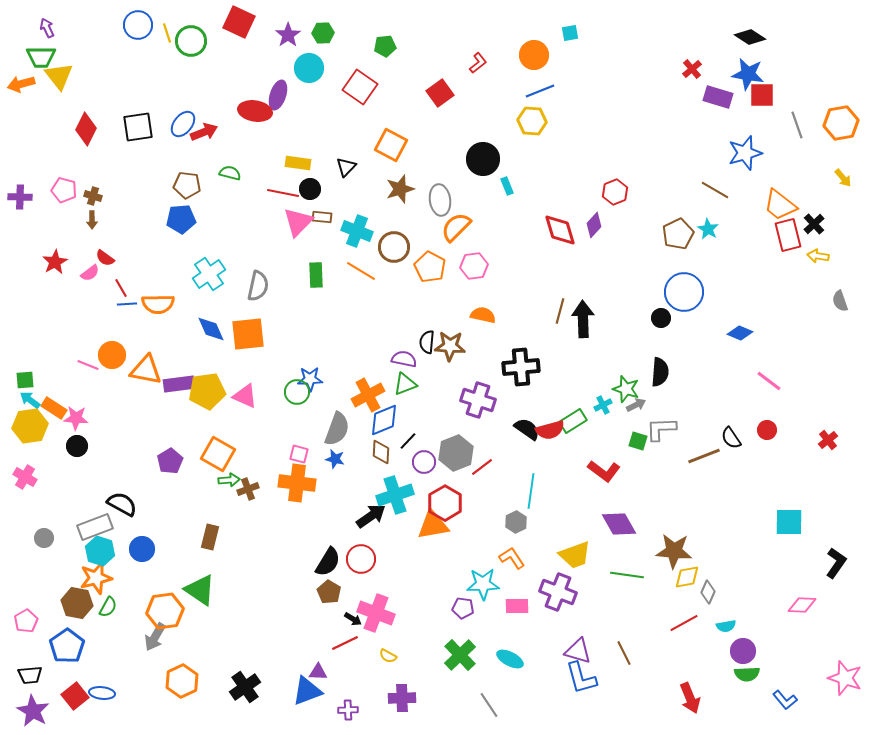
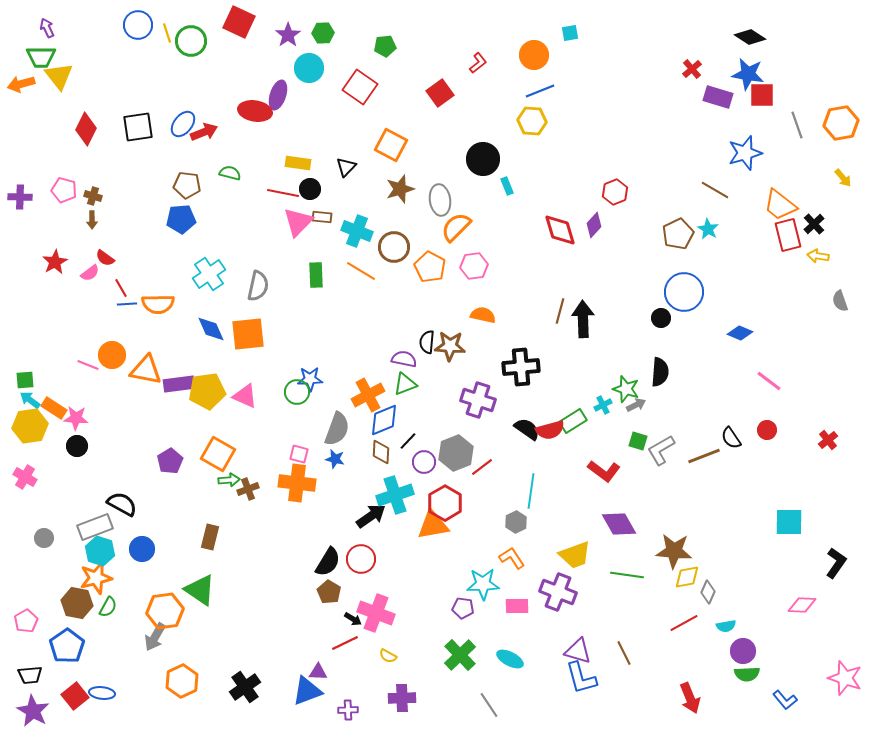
gray L-shape at (661, 429): moved 21 px down; rotated 28 degrees counterclockwise
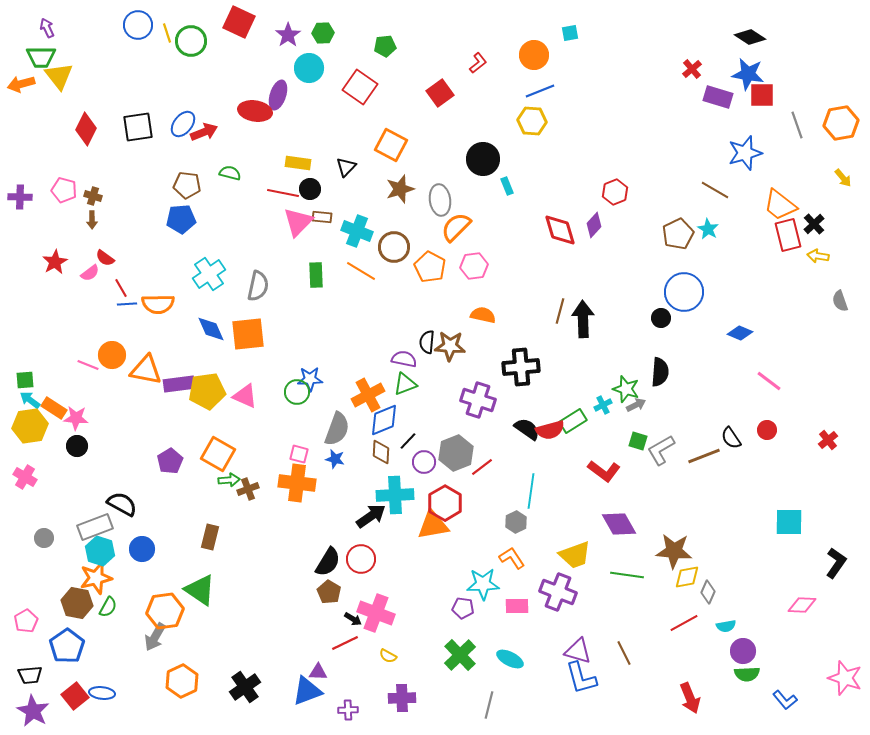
cyan cross at (395, 495): rotated 15 degrees clockwise
gray line at (489, 705): rotated 48 degrees clockwise
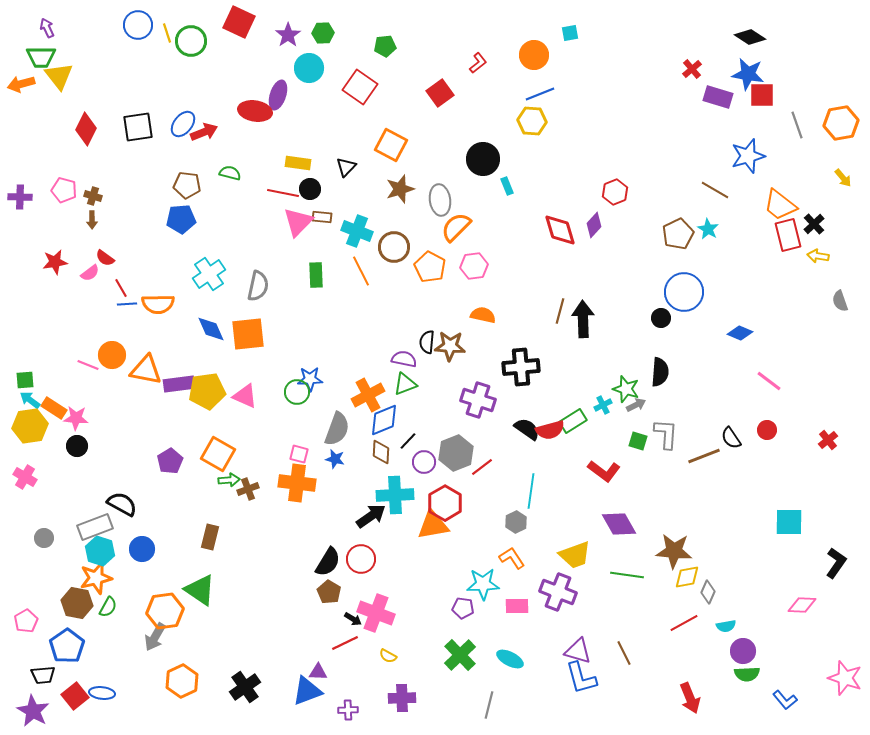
blue line at (540, 91): moved 3 px down
blue star at (745, 153): moved 3 px right, 3 px down
red star at (55, 262): rotated 20 degrees clockwise
orange line at (361, 271): rotated 32 degrees clockwise
gray L-shape at (661, 450): moved 5 px right, 16 px up; rotated 124 degrees clockwise
black trapezoid at (30, 675): moved 13 px right
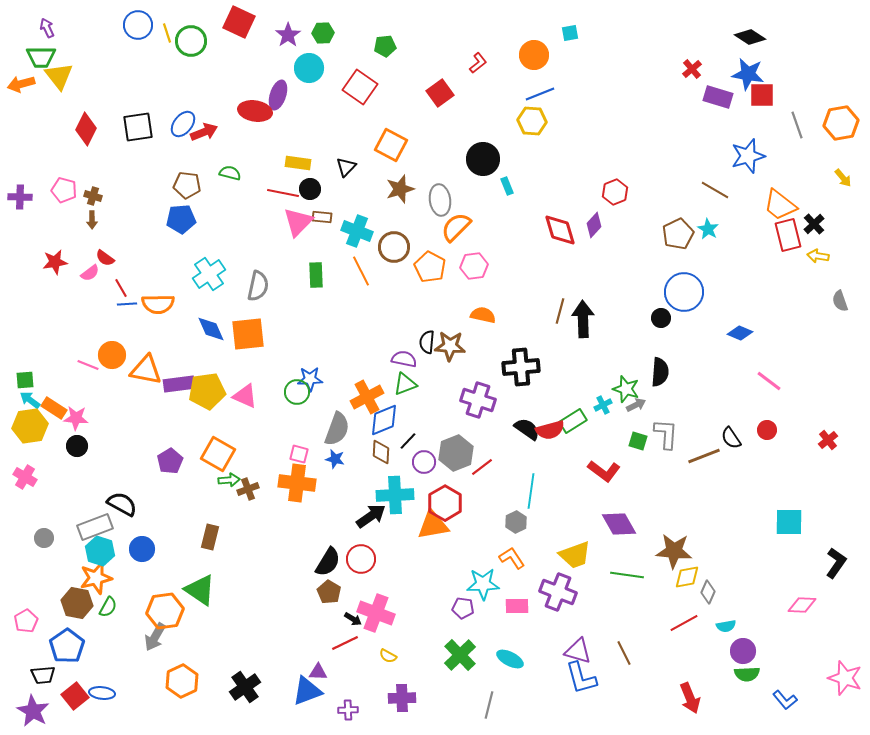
orange cross at (368, 395): moved 1 px left, 2 px down
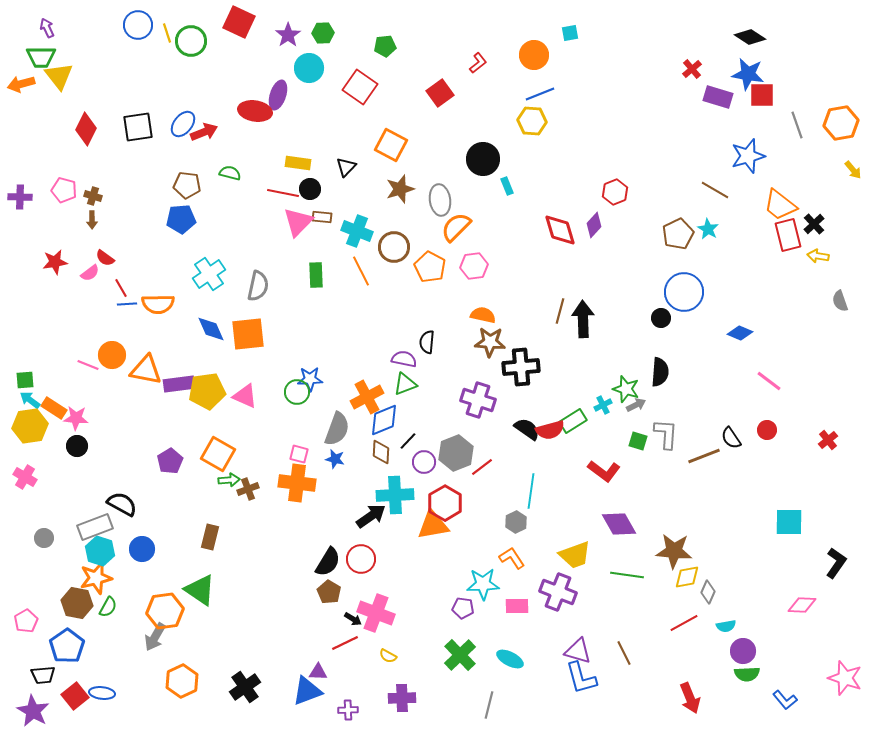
yellow arrow at (843, 178): moved 10 px right, 8 px up
brown star at (450, 346): moved 40 px right, 4 px up
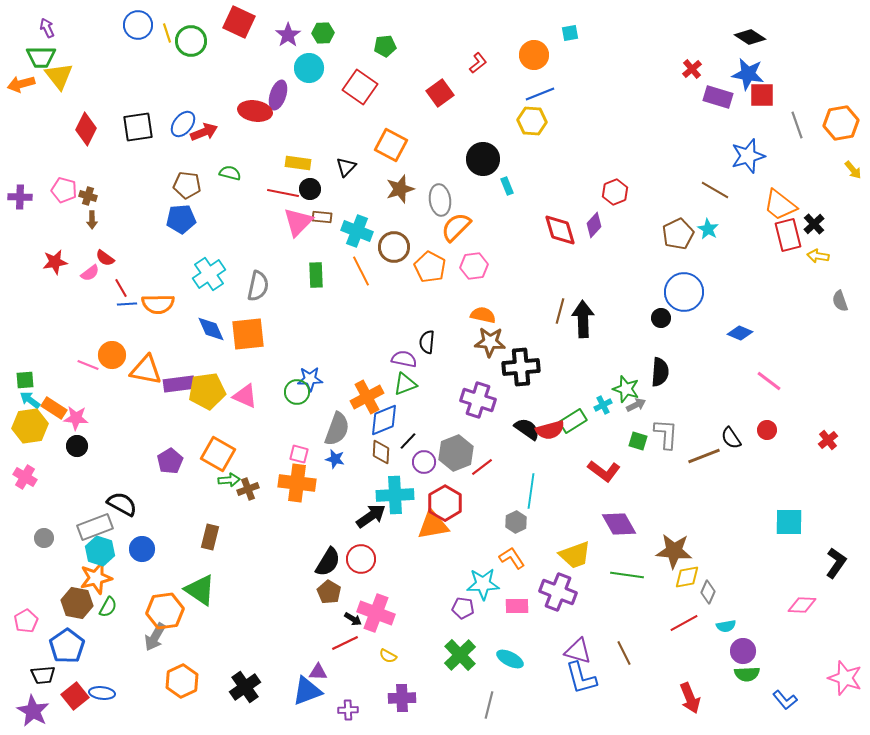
brown cross at (93, 196): moved 5 px left
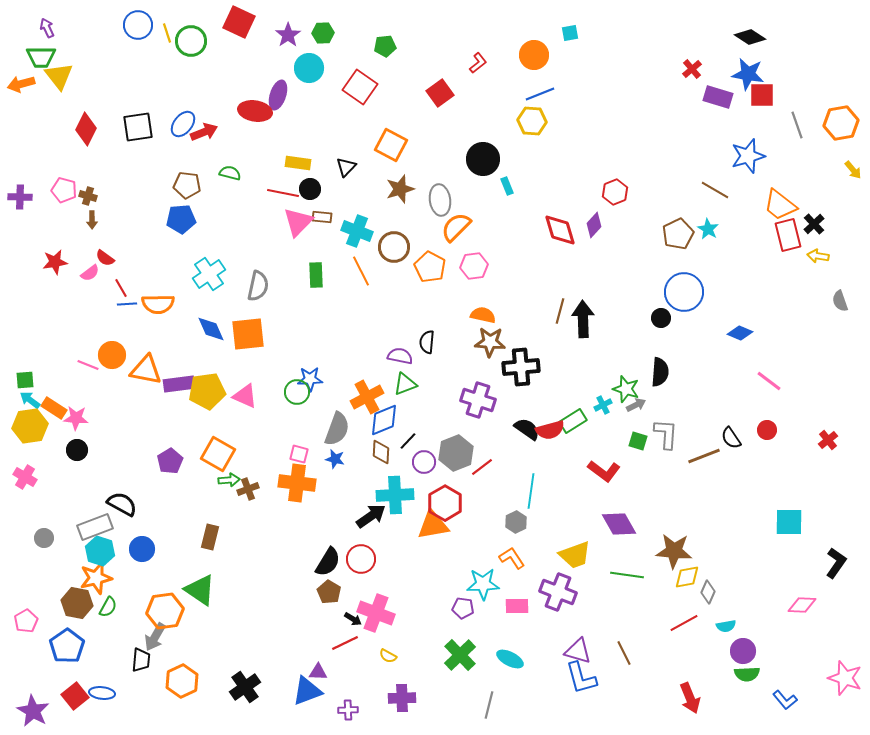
purple semicircle at (404, 359): moved 4 px left, 3 px up
black circle at (77, 446): moved 4 px down
black trapezoid at (43, 675): moved 98 px right, 15 px up; rotated 80 degrees counterclockwise
